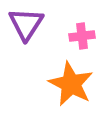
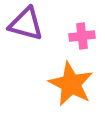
purple triangle: rotated 48 degrees counterclockwise
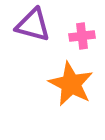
purple triangle: moved 7 px right, 1 px down
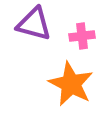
purple triangle: moved 1 px right, 1 px up
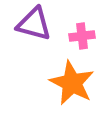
orange star: moved 1 px right, 1 px up
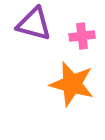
orange star: moved 1 px down; rotated 12 degrees counterclockwise
